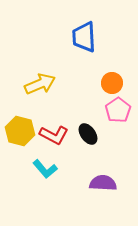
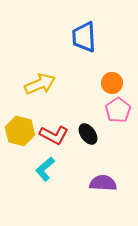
cyan L-shape: rotated 90 degrees clockwise
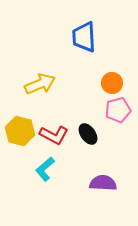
pink pentagon: rotated 20 degrees clockwise
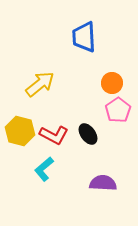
yellow arrow: rotated 16 degrees counterclockwise
pink pentagon: rotated 20 degrees counterclockwise
cyan L-shape: moved 1 px left
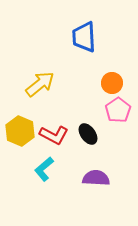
yellow hexagon: rotated 8 degrees clockwise
purple semicircle: moved 7 px left, 5 px up
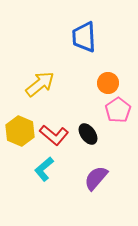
orange circle: moved 4 px left
red L-shape: rotated 12 degrees clockwise
purple semicircle: rotated 52 degrees counterclockwise
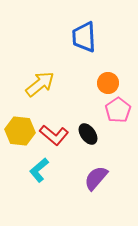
yellow hexagon: rotated 16 degrees counterclockwise
cyan L-shape: moved 5 px left, 1 px down
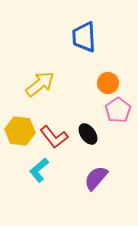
red L-shape: moved 2 px down; rotated 12 degrees clockwise
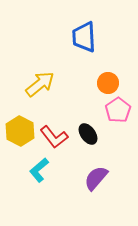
yellow hexagon: rotated 20 degrees clockwise
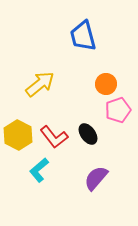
blue trapezoid: moved 1 px left, 1 px up; rotated 12 degrees counterclockwise
orange circle: moved 2 px left, 1 px down
pink pentagon: rotated 15 degrees clockwise
yellow hexagon: moved 2 px left, 4 px down
